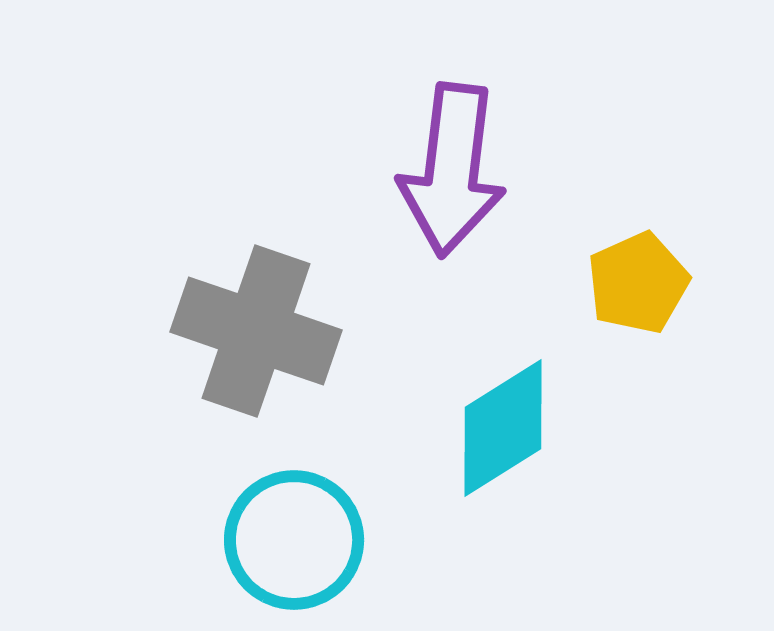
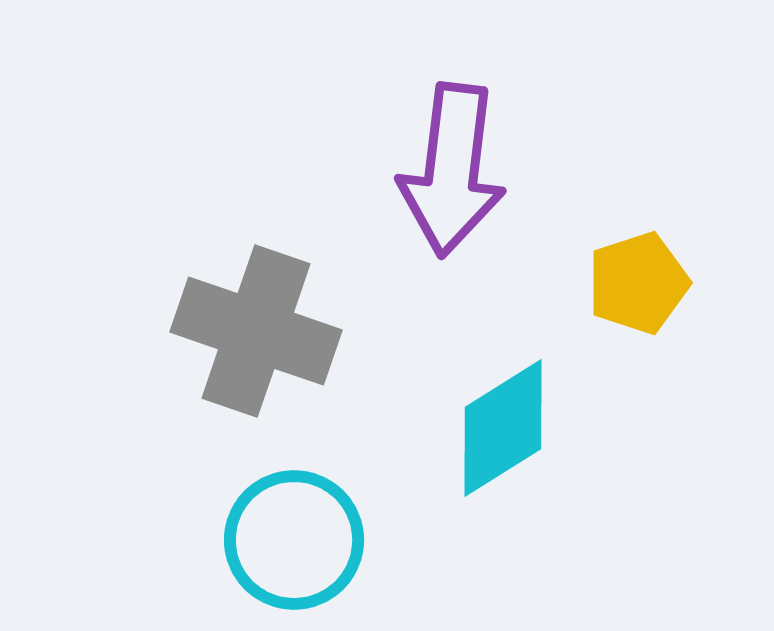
yellow pentagon: rotated 6 degrees clockwise
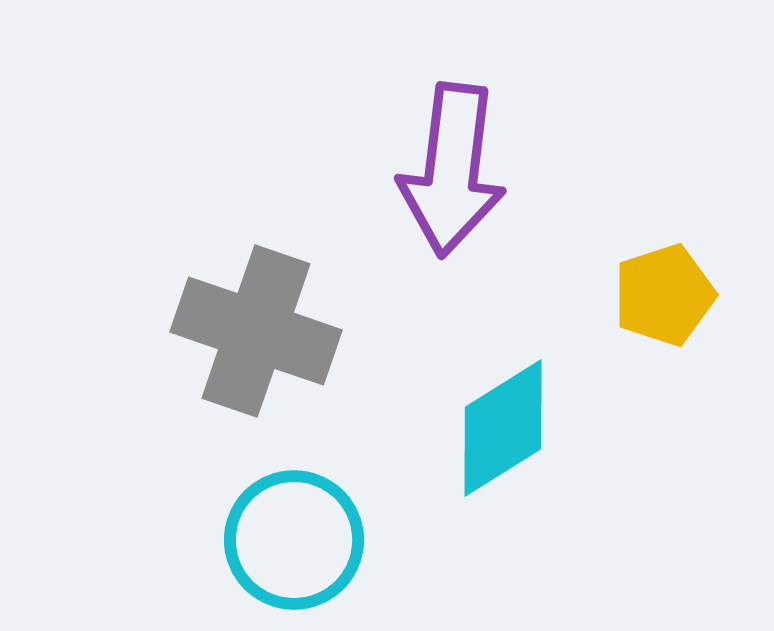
yellow pentagon: moved 26 px right, 12 px down
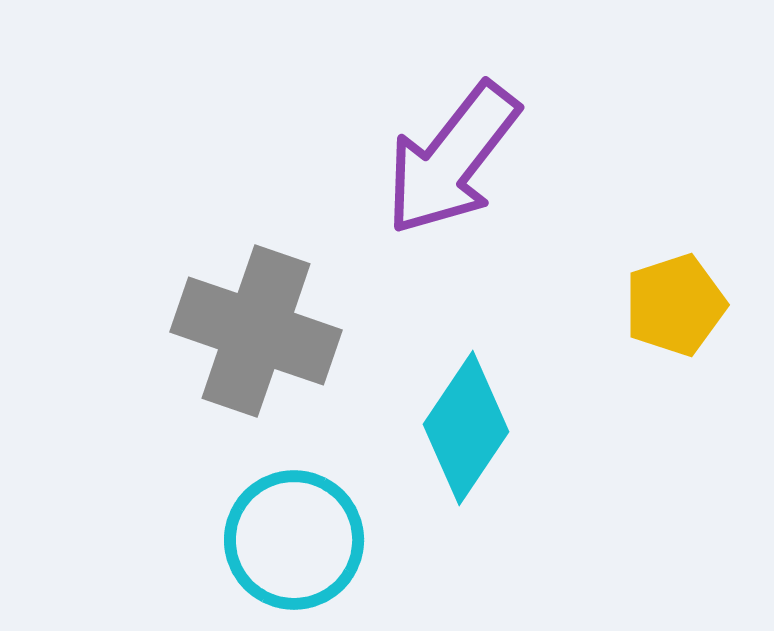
purple arrow: moved 11 px up; rotated 31 degrees clockwise
yellow pentagon: moved 11 px right, 10 px down
cyan diamond: moved 37 px left; rotated 24 degrees counterclockwise
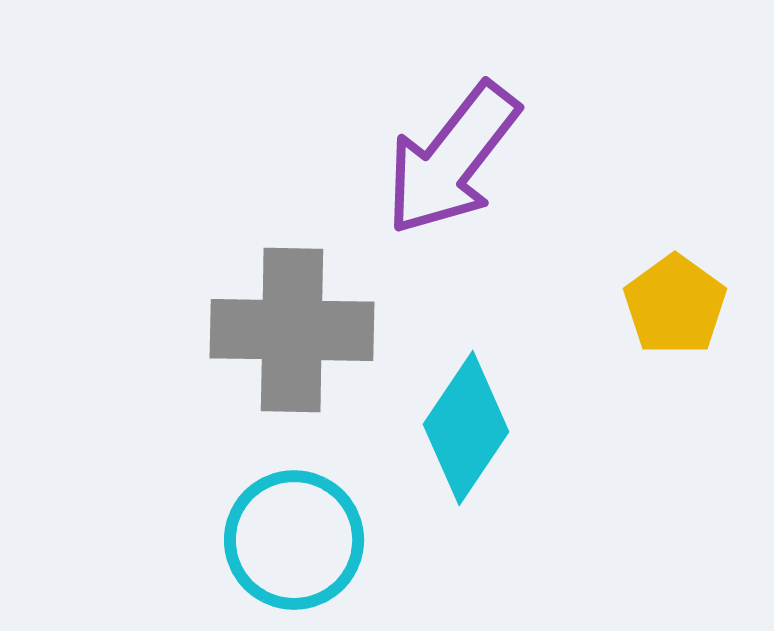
yellow pentagon: rotated 18 degrees counterclockwise
gray cross: moved 36 px right, 1 px up; rotated 18 degrees counterclockwise
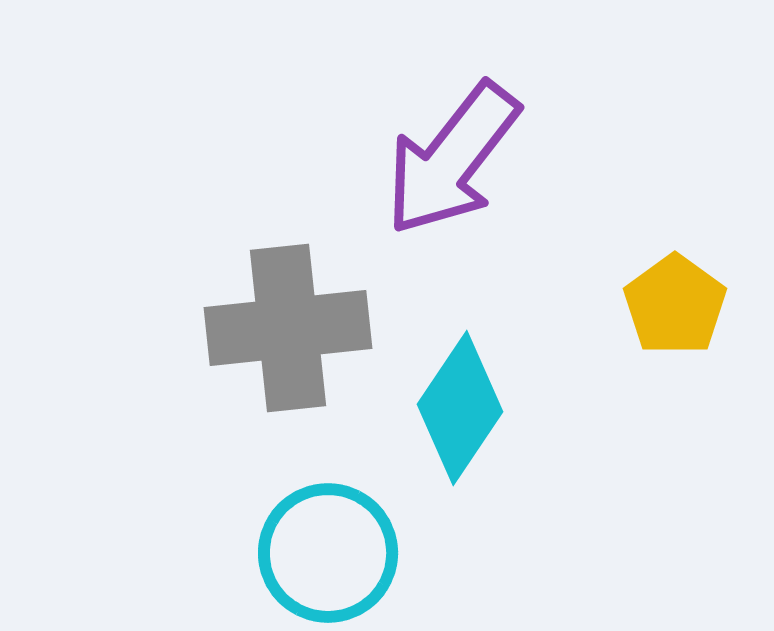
gray cross: moved 4 px left, 2 px up; rotated 7 degrees counterclockwise
cyan diamond: moved 6 px left, 20 px up
cyan circle: moved 34 px right, 13 px down
